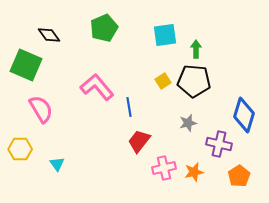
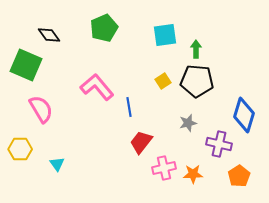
black pentagon: moved 3 px right
red trapezoid: moved 2 px right, 1 px down
orange star: moved 1 px left, 2 px down; rotated 12 degrees clockwise
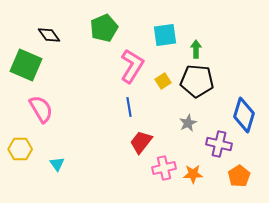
pink L-shape: moved 35 px right, 21 px up; rotated 72 degrees clockwise
gray star: rotated 12 degrees counterclockwise
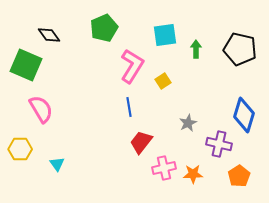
black pentagon: moved 43 px right, 32 px up; rotated 8 degrees clockwise
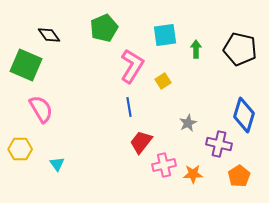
pink cross: moved 3 px up
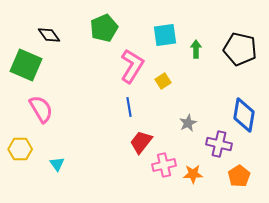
blue diamond: rotated 8 degrees counterclockwise
